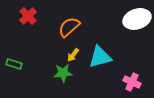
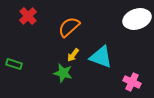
cyan triangle: moved 1 px right; rotated 35 degrees clockwise
green star: rotated 18 degrees clockwise
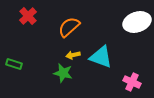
white ellipse: moved 3 px down
yellow arrow: rotated 40 degrees clockwise
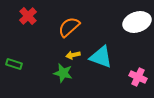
pink cross: moved 6 px right, 5 px up
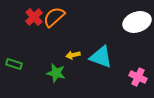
red cross: moved 6 px right, 1 px down
orange semicircle: moved 15 px left, 10 px up
green star: moved 7 px left
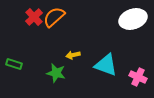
white ellipse: moved 4 px left, 3 px up
cyan triangle: moved 5 px right, 8 px down
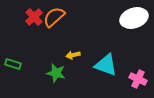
white ellipse: moved 1 px right, 1 px up
green rectangle: moved 1 px left
pink cross: moved 2 px down
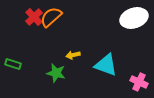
orange semicircle: moved 3 px left
pink cross: moved 1 px right, 3 px down
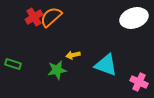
red cross: rotated 12 degrees clockwise
green star: moved 1 px right, 3 px up; rotated 24 degrees counterclockwise
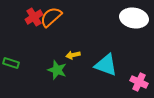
white ellipse: rotated 28 degrees clockwise
green rectangle: moved 2 px left, 1 px up
green star: rotated 30 degrees clockwise
